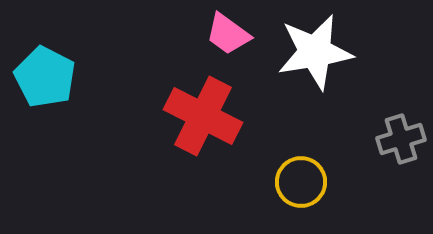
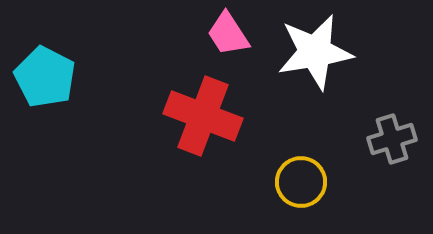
pink trapezoid: rotated 21 degrees clockwise
red cross: rotated 6 degrees counterclockwise
gray cross: moved 9 px left
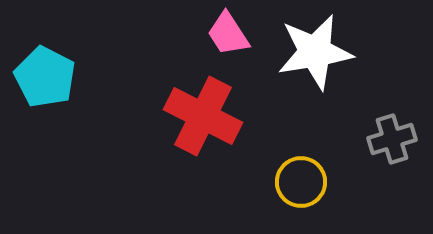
red cross: rotated 6 degrees clockwise
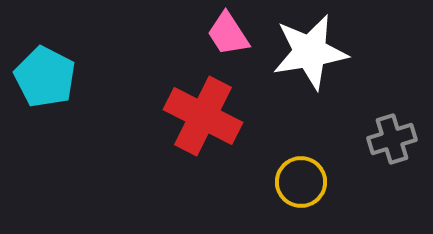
white star: moved 5 px left
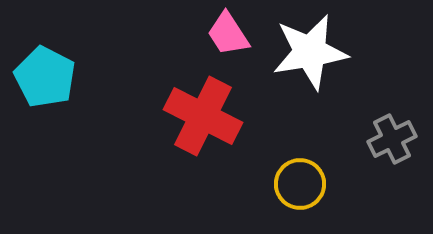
gray cross: rotated 9 degrees counterclockwise
yellow circle: moved 1 px left, 2 px down
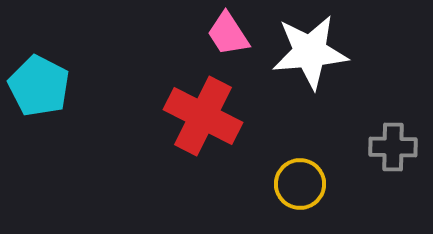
white star: rotated 4 degrees clockwise
cyan pentagon: moved 6 px left, 9 px down
gray cross: moved 1 px right, 8 px down; rotated 27 degrees clockwise
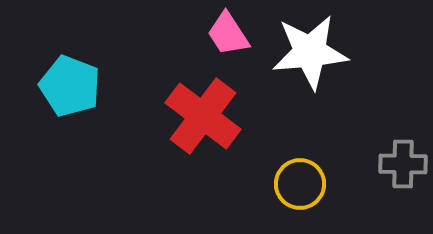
cyan pentagon: moved 31 px right; rotated 6 degrees counterclockwise
red cross: rotated 10 degrees clockwise
gray cross: moved 10 px right, 17 px down
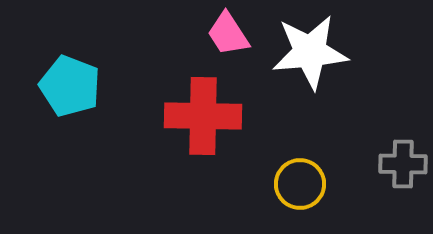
red cross: rotated 36 degrees counterclockwise
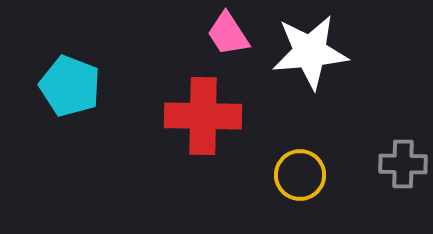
yellow circle: moved 9 px up
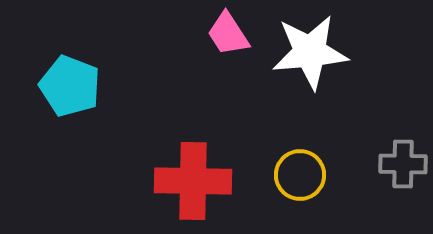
red cross: moved 10 px left, 65 px down
